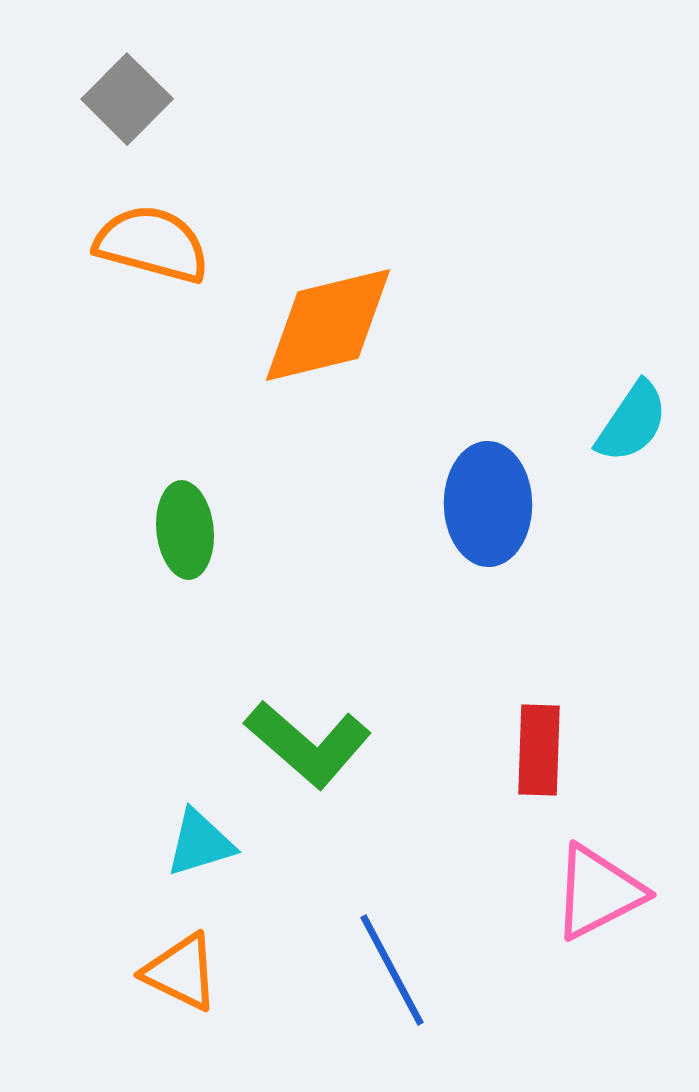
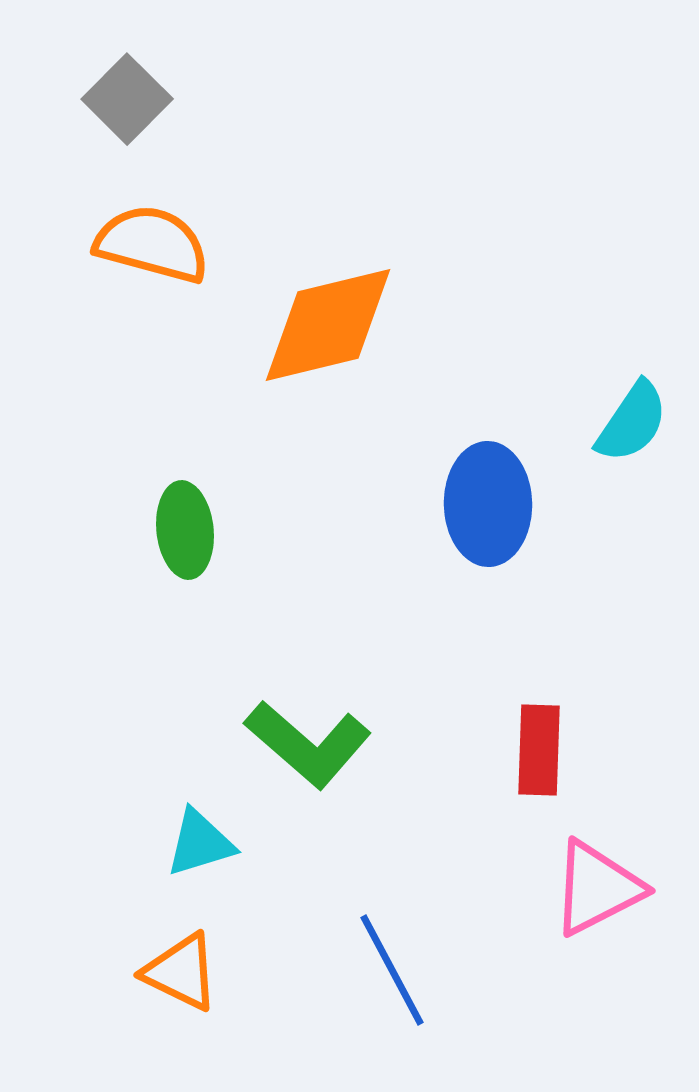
pink triangle: moved 1 px left, 4 px up
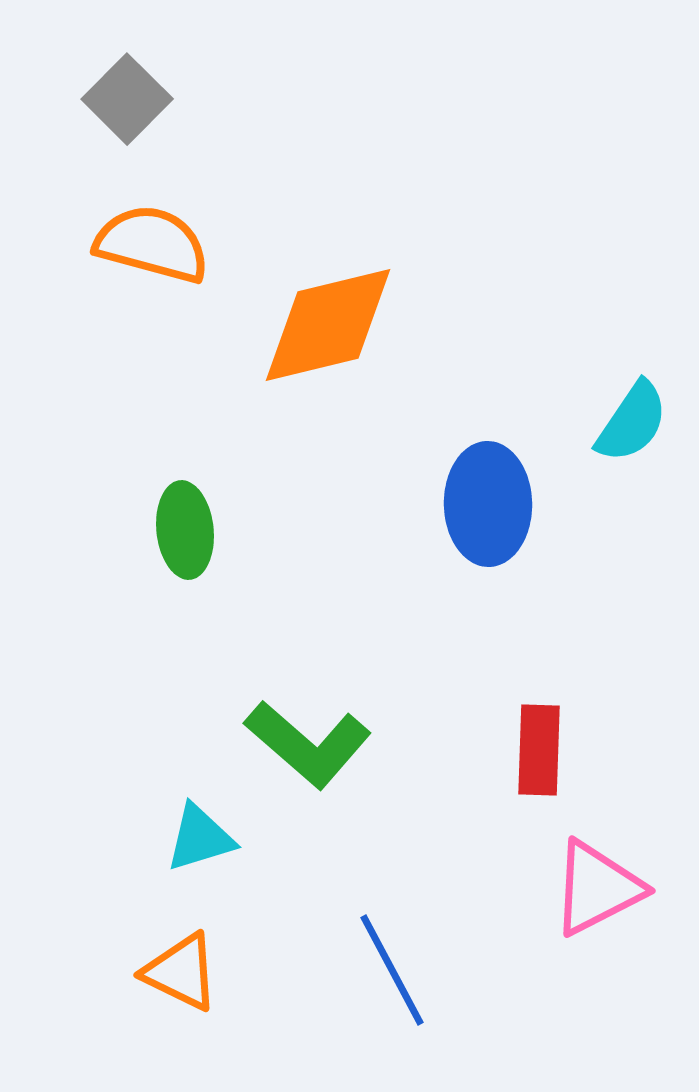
cyan triangle: moved 5 px up
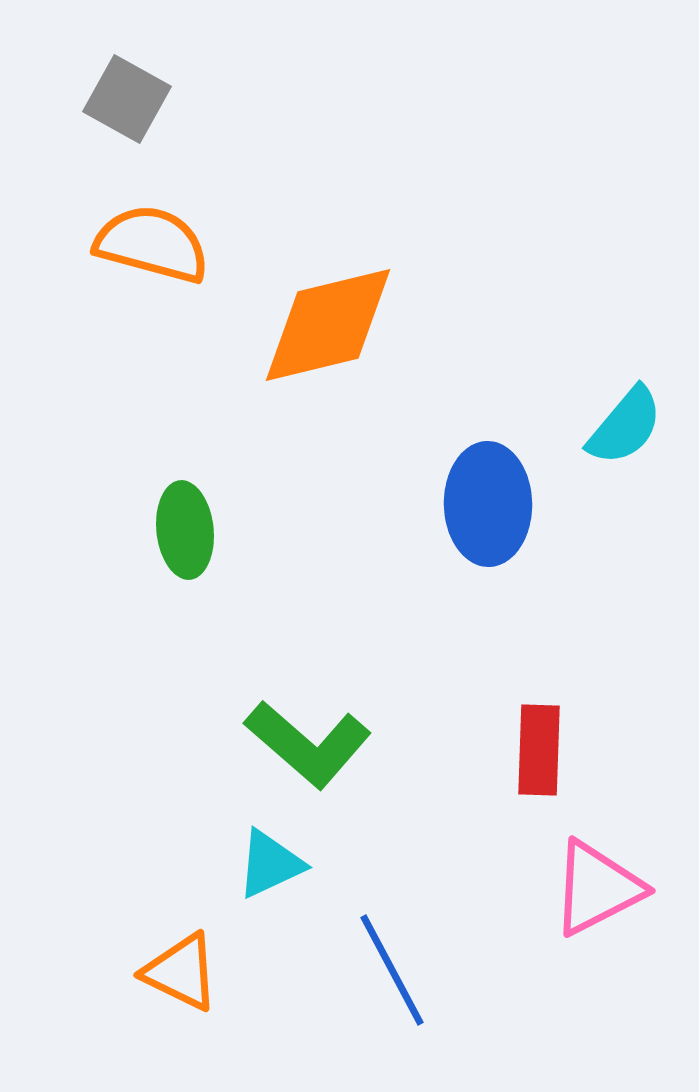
gray square: rotated 16 degrees counterclockwise
cyan semicircle: moved 7 px left, 4 px down; rotated 6 degrees clockwise
cyan triangle: moved 70 px right, 26 px down; rotated 8 degrees counterclockwise
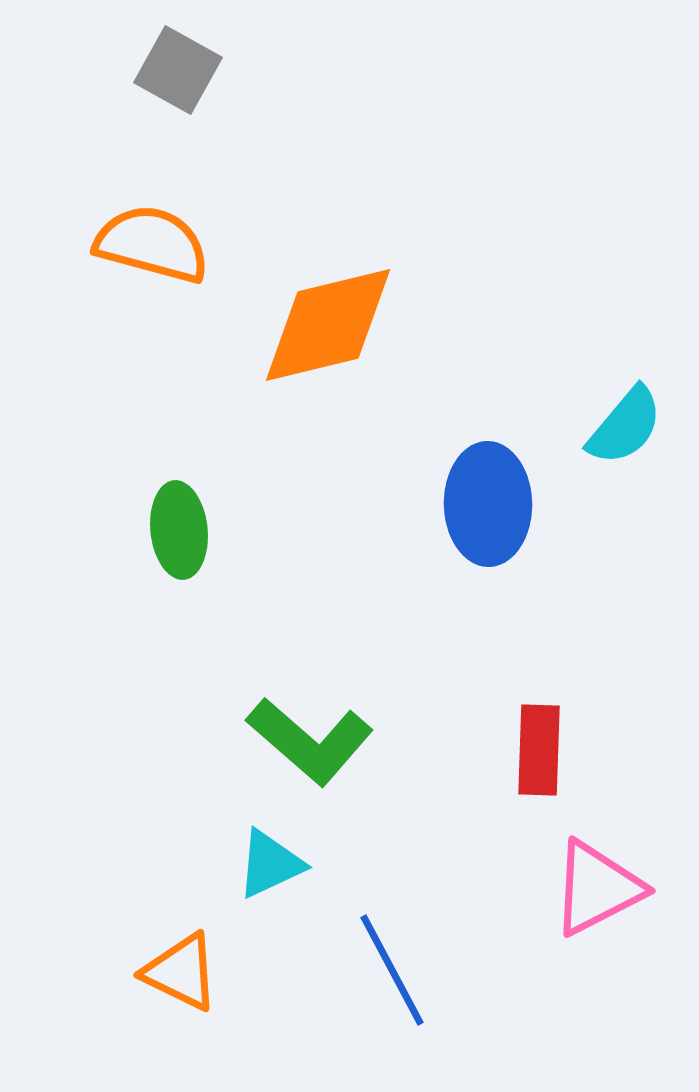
gray square: moved 51 px right, 29 px up
green ellipse: moved 6 px left
green L-shape: moved 2 px right, 3 px up
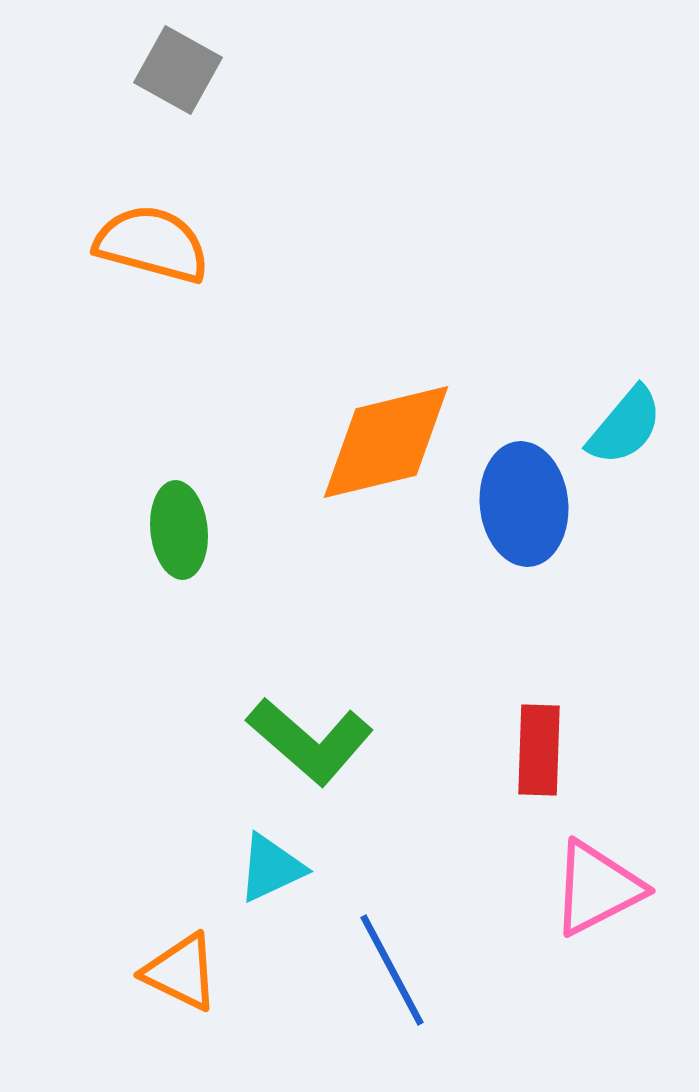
orange diamond: moved 58 px right, 117 px down
blue ellipse: moved 36 px right; rotated 5 degrees counterclockwise
cyan triangle: moved 1 px right, 4 px down
